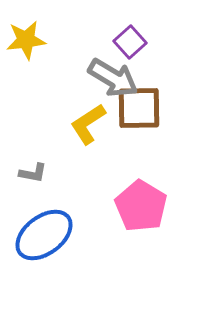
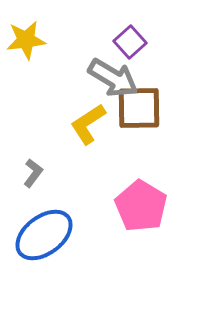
gray L-shape: rotated 64 degrees counterclockwise
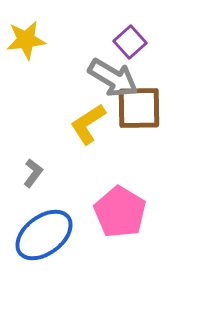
pink pentagon: moved 21 px left, 6 px down
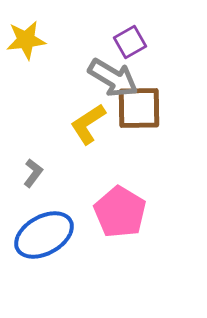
purple square: rotated 12 degrees clockwise
blue ellipse: rotated 8 degrees clockwise
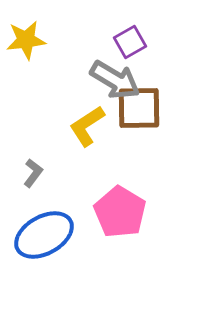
gray arrow: moved 2 px right, 2 px down
yellow L-shape: moved 1 px left, 2 px down
